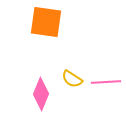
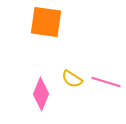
pink line: rotated 20 degrees clockwise
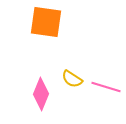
pink line: moved 5 px down
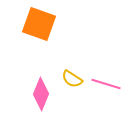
orange square: moved 7 px left, 2 px down; rotated 12 degrees clockwise
pink line: moved 3 px up
